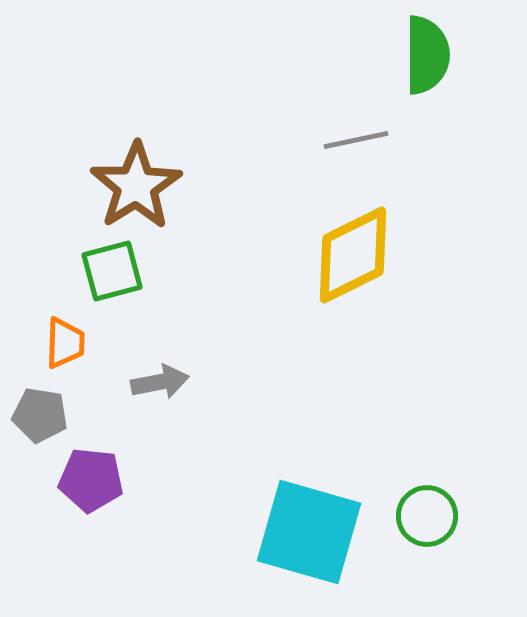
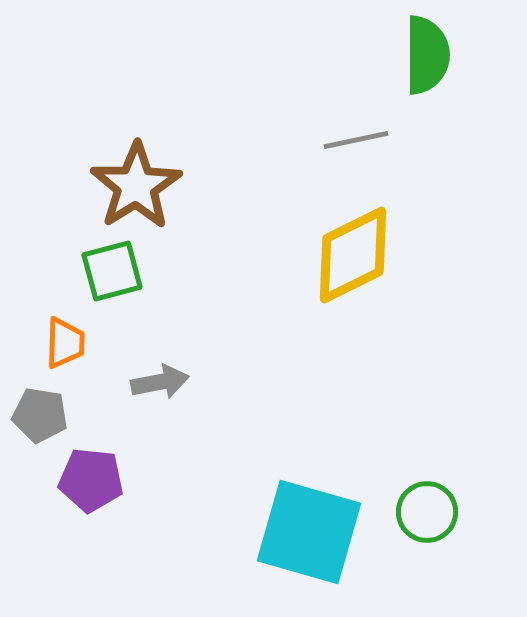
green circle: moved 4 px up
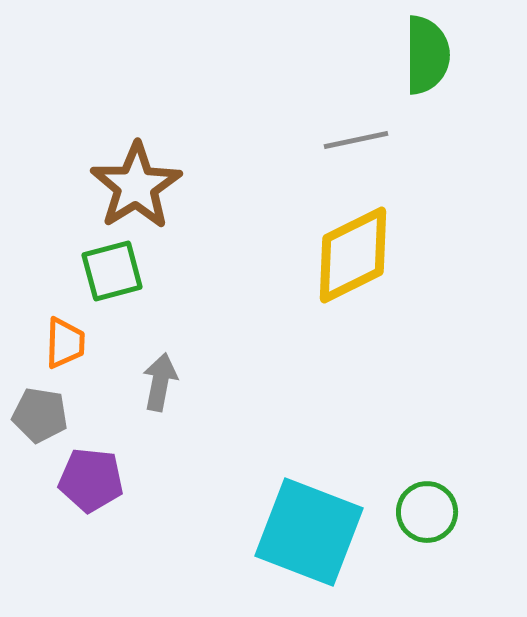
gray arrow: rotated 68 degrees counterclockwise
cyan square: rotated 5 degrees clockwise
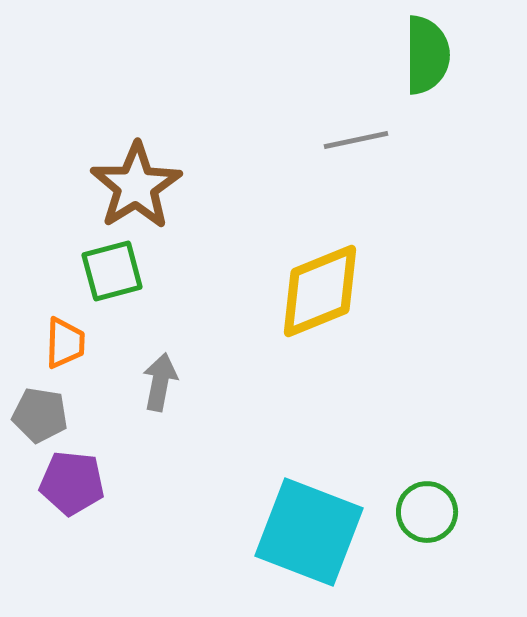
yellow diamond: moved 33 px left, 36 px down; rotated 4 degrees clockwise
purple pentagon: moved 19 px left, 3 px down
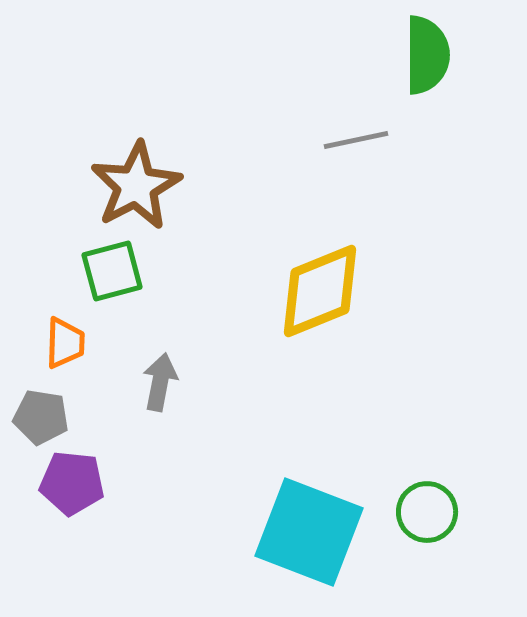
brown star: rotated 4 degrees clockwise
gray pentagon: moved 1 px right, 2 px down
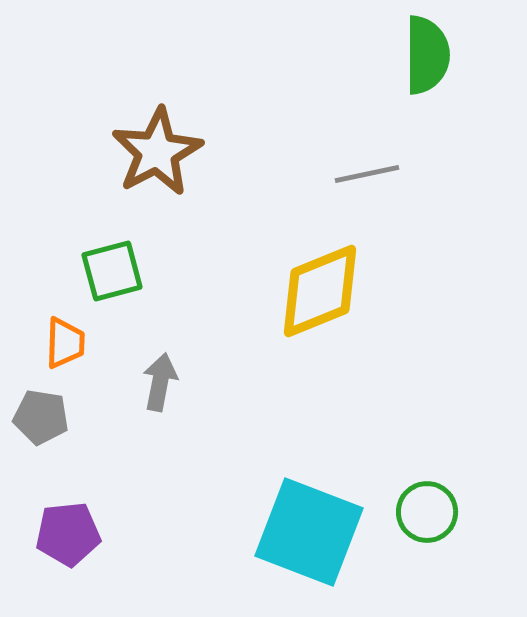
gray line: moved 11 px right, 34 px down
brown star: moved 21 px right, 34 px up
purple pentagon: moved 4 px left, 51 px down; rotated 12 degrees counterclockwise
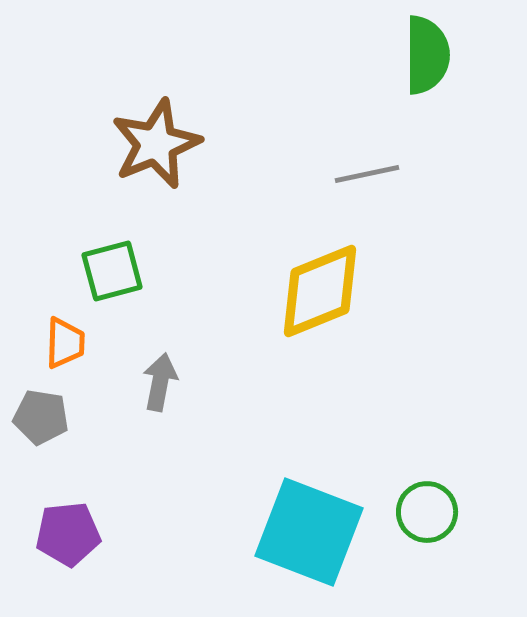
brown star: moved 1 px left, 8 px up; rotated 6 degrees clockwise
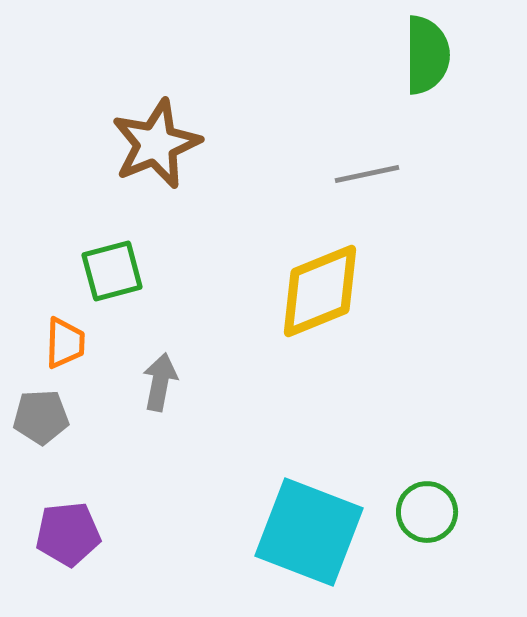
gray pentagon: rotated 12 degrees counterclockwise
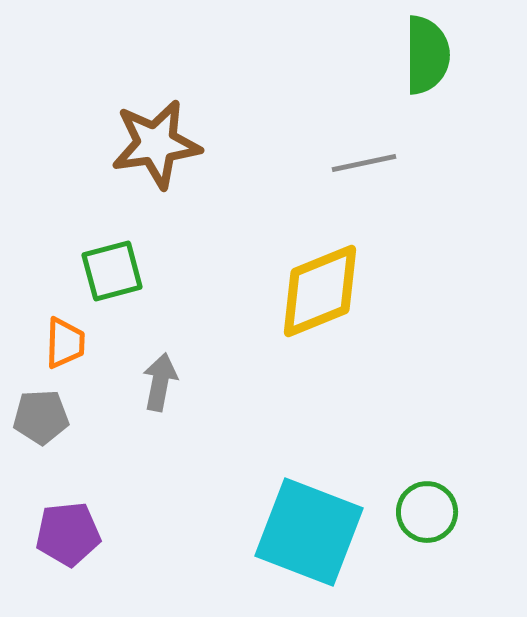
brown star: rotated 14 degrees clockwise
gray line: moved 3 px left, 11 px up
